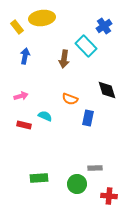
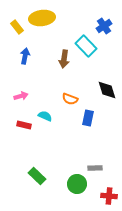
green rectangle: moved 2 px left, 2 px up; rotated 48 degrees clockwise
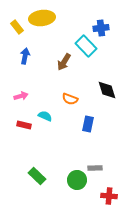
blue cross: moved 3 px left, 2 px down; rotated 28 degrees clockwise
brown arrow: moved 3 px down; rotated 24 degrees clockwise
blue rectangle: moved 6 px down
green circle: moved 4 px up
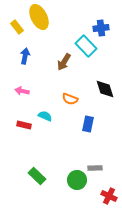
yellow ellipse: moved 3 px left, 1 px up; rotated 70 degrees clockwise
black diamond: moved 2 px left, 1 px up
pink arrow: moved 1 px right, 5 px up; rotated 152 degrees counterclockwise
red cross: rotated 21 degrees clockwise
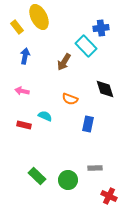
green circle: moved 9 px left
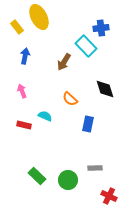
pink arrow: rotated 56 degrees clockwise
orange semicircle: rotated 21 degrees clockwise
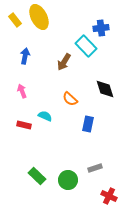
yellow rectangle: moved 2 px left, 7 px up
gray rectangle: rotated 16 degrees counterclockwise
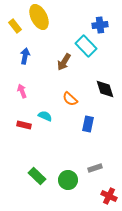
yellow rectangle: moved 6 px down
blue cross: moved 1 px left, 3 px up
